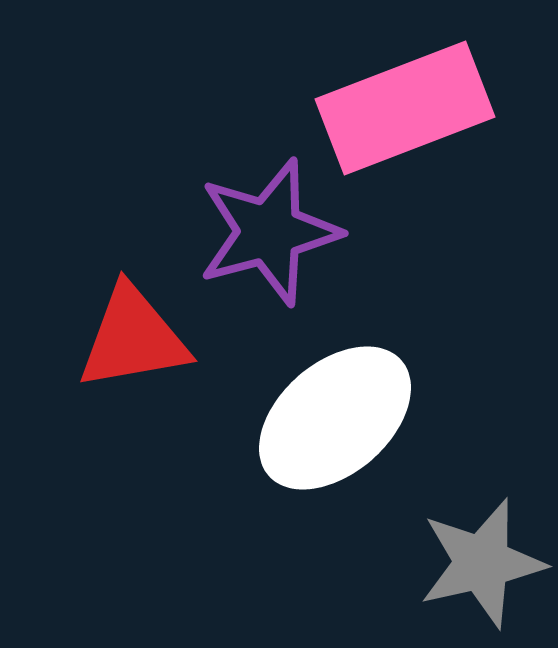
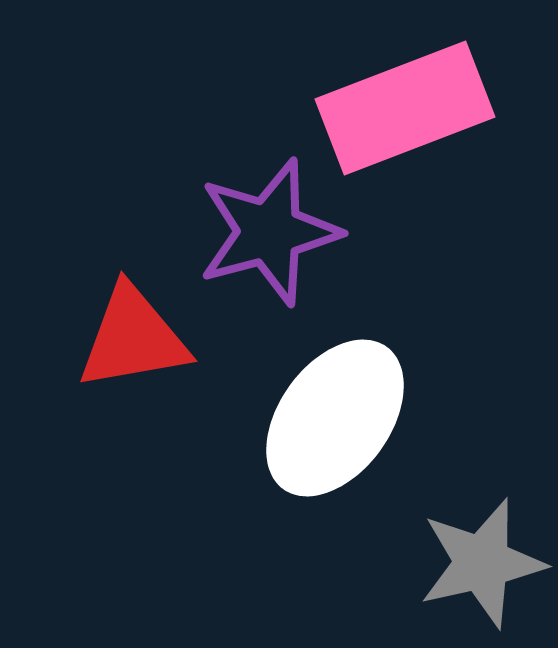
white ellipse: rotated 13 degrees counterclockwise
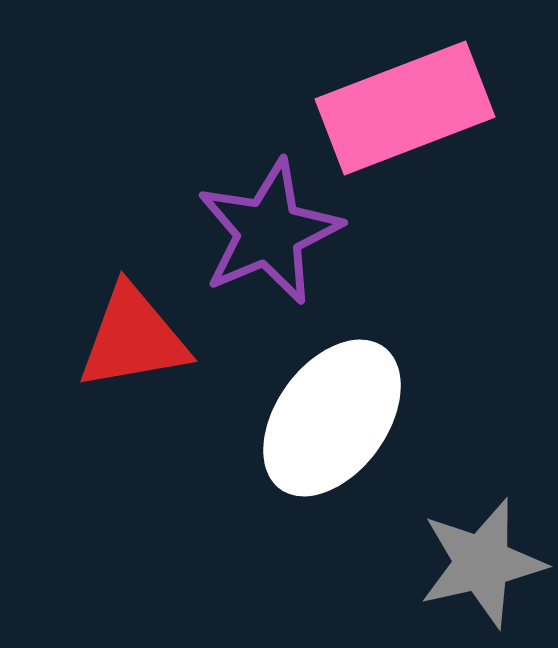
purple star: rotated 8 degrees counterclockwise
white ellipse: moved 3 px left
